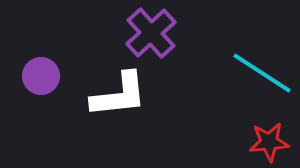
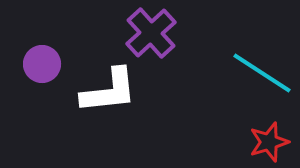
purple circle: moved 1 px right, 12 px up
white L-shape: moved 10 px left, 4 px up
red star: rotated 12 degrees counterclockwise
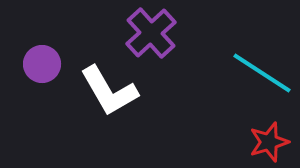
white L-shape: rotated 66 degrees clockwise
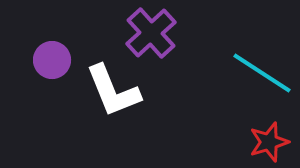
purple circle: moved 10 px right, 4 px up
white L-shape: moved 4 px right; rotated 8 degrees clockwise
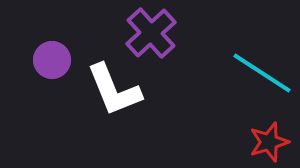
white L-shape: moved 1 px right, 1 px up
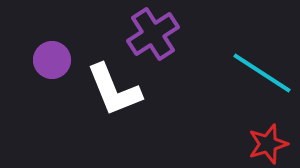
purple cross: moved 2 px right, 1 px down; rotated 9 degrees clockwise
red star: moved 1 px left, 2 px down
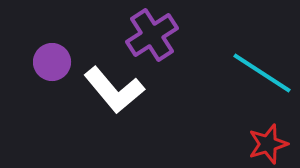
purple cross: moved 1 px left, 1 px down
purple circle: moved 2 px down
white L-shape: rotated 18 degrees counterclockwise
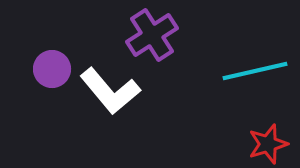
purple circle: moved 7 px down
cyan line: moved 7 px left, 2 px up; rotated 46 degrees counterclockwise
white L-shape: moved 4 px left, 1 px down
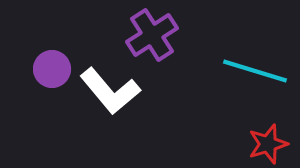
cyan line: rotated 30 degrees clockwise
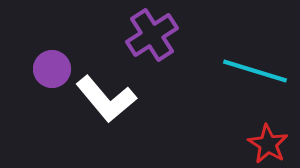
white L-shape: moved 4 px left, 8 px down
red star: rotated 24 degrees counterclockwise
